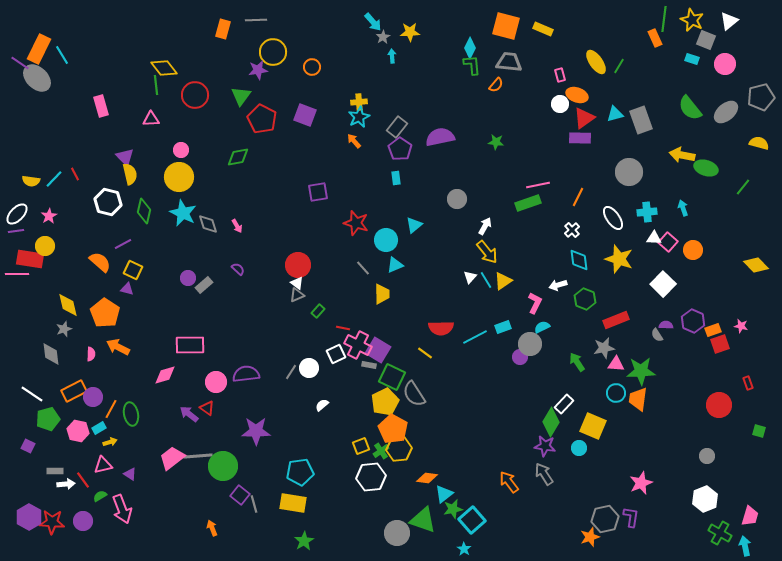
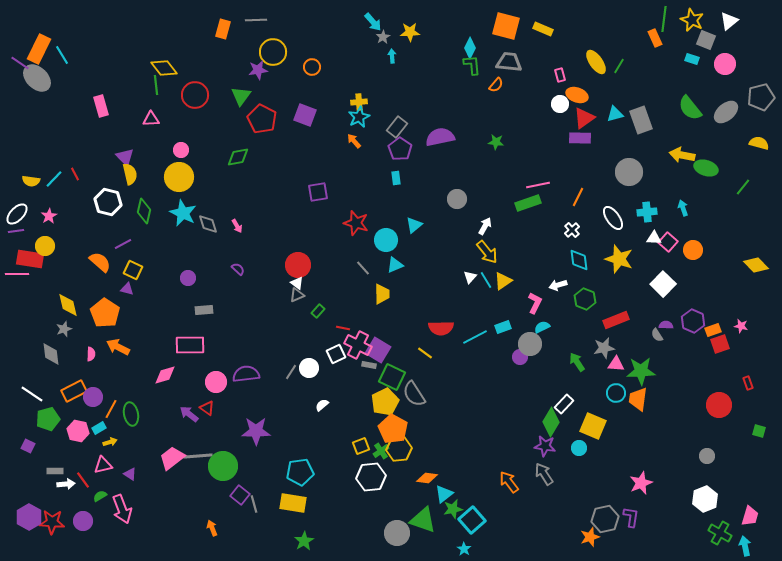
gray rectangle at (204, 285): moved 25 px down; rotated 36 degrees clockwise
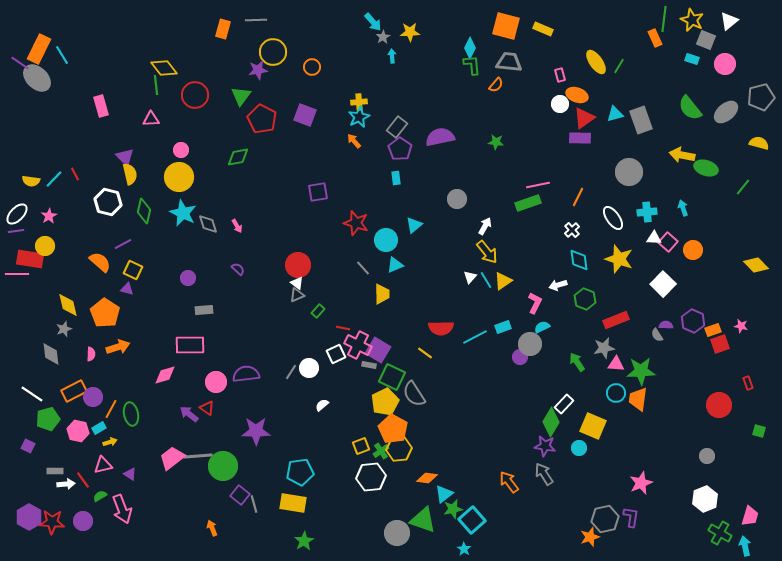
orange arrow at (118, 347): rotated 135 degrees clockwise
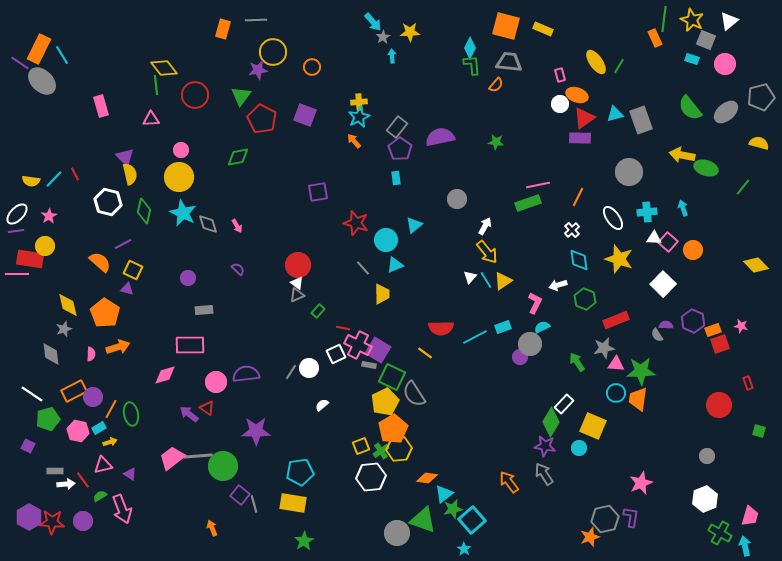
gray ellipse at (37, 78): moved 5 px right, 3 px down
orange pentagon at (393, 429): rotated 12 degrees clockwise
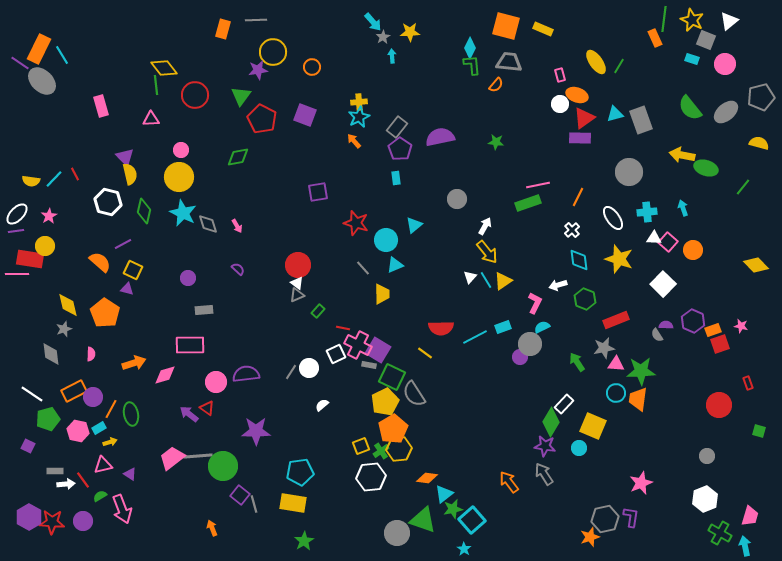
orange arrow at (118, 347): moved 16 px right, 16 px down
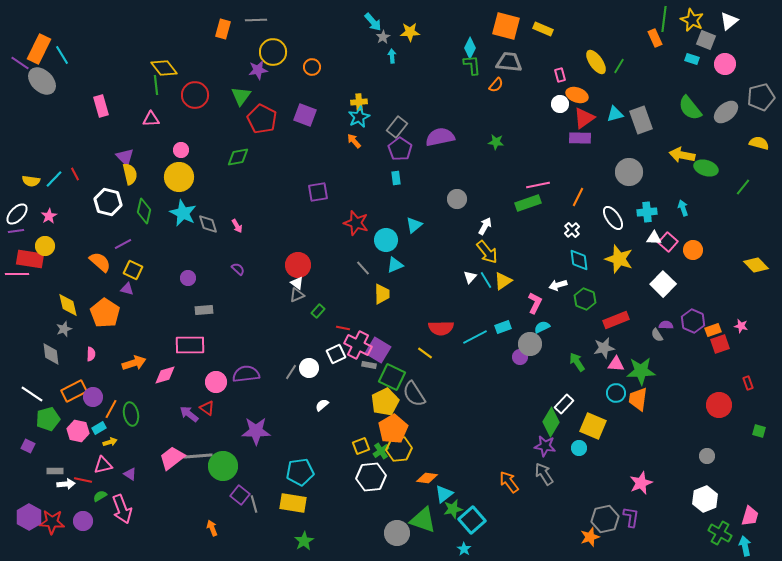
red line at (83, 480): rotated 42 degrees counterclockwise
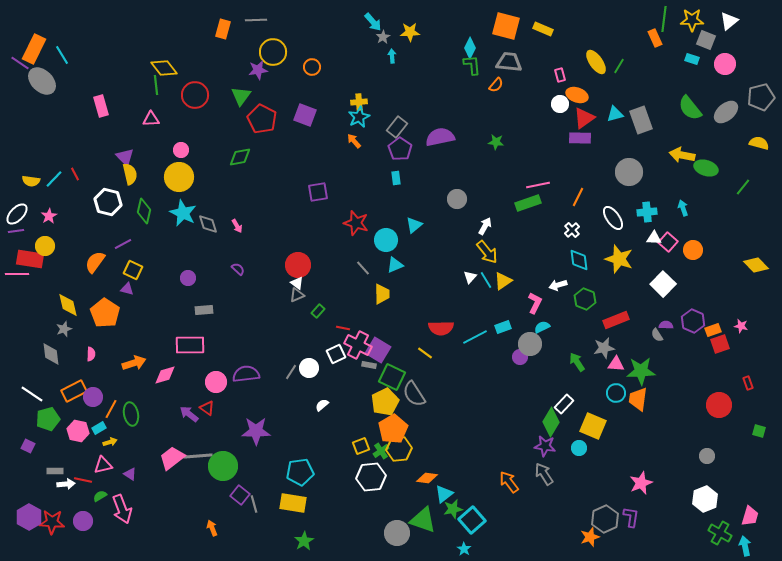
yellow star at (692, 20): rotated 25 degrees counterclockwise
orange rectangle at (39, 49): moved 5 px left
green diamond at (238, 157): moved 2 px right
orange semicircle at (100, 262): moved 5 px left; rotated 95 degrees counterclockwise
gray hexagon at (605, 519): rotated 12 degrees counterclockwise
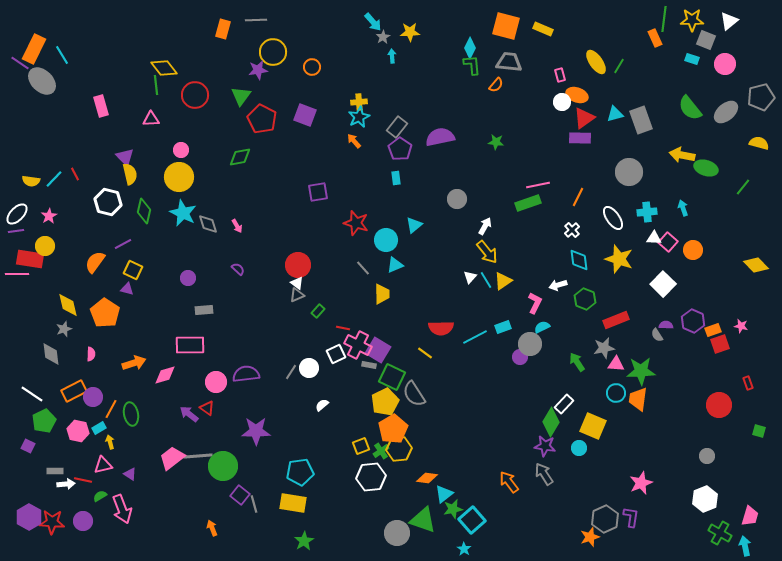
white circle at (560, 104): moved 2 px right, 2 px up
green pentagon at (48, 419): moved 4 px left, 2 px down; rotated 10 degrees counterclockwise
yellow arrow at (110, 442): rotated 88 degrees counterclockwise
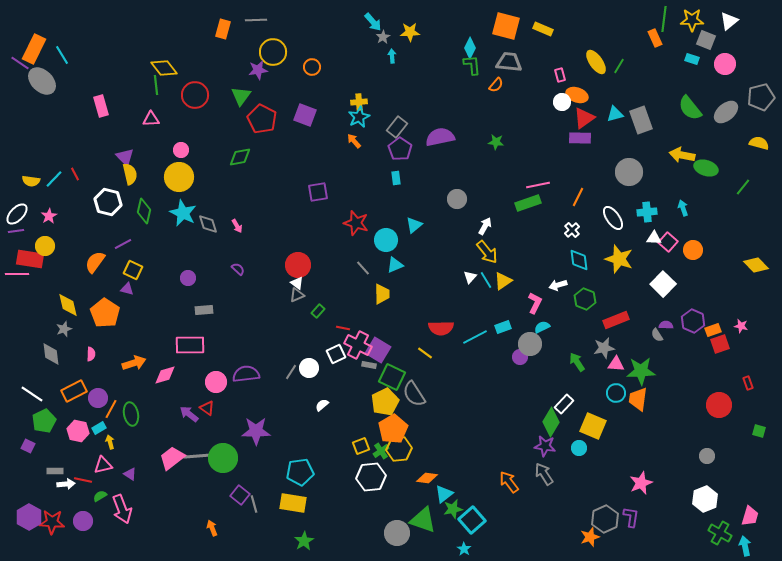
purple circle at (93, 397): moved 5 px right, 1 px down
green circle at (223, 466): moved 8 px up
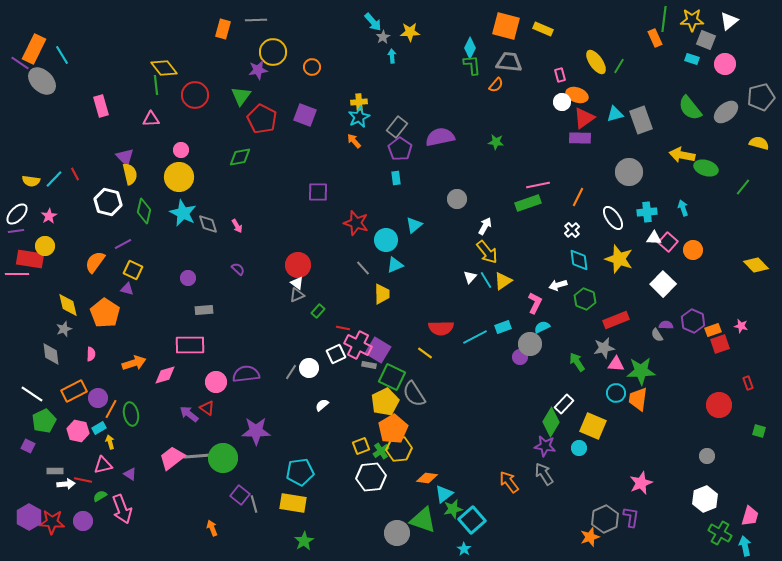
purple square at (318, 192): rotated 10 degrees clockwise
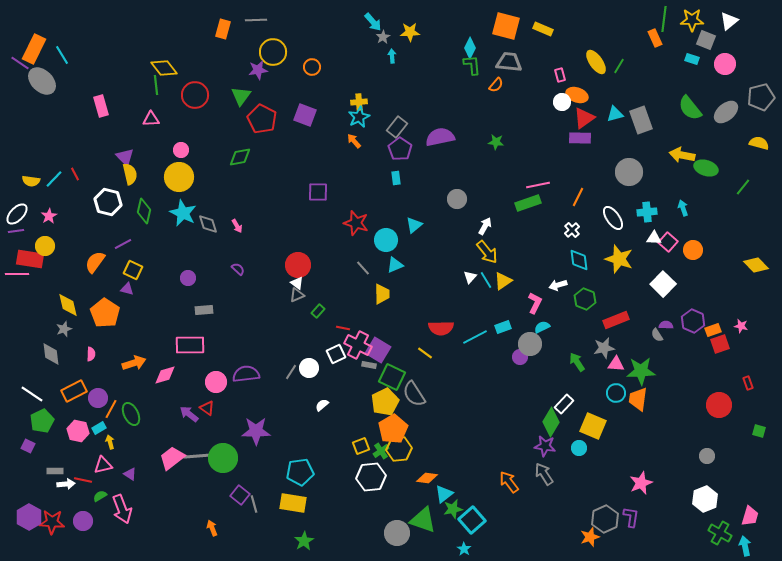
green ellipse at (131, 414): rotated 15 degrees counterclockwise
green pentagon at (44, 421): moved 2 px left
